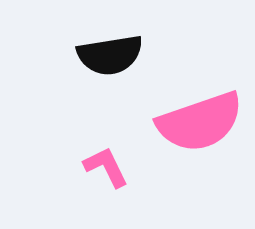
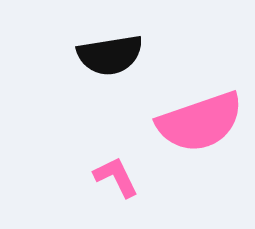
pink L-shape: moved 10 px right, 10 px down
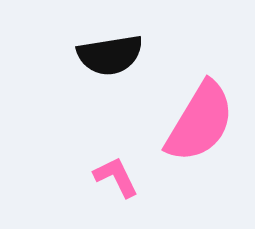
pink semicircle: rotated 40 degrees counterclockwise
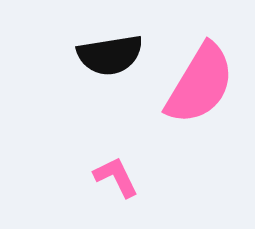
pink semicircle: moved 38 px up
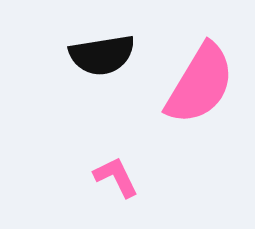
black semicircle: moved 8 px left
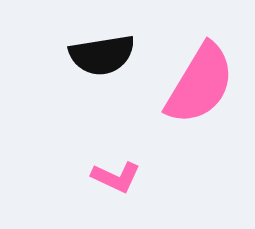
pink L-shape: rotated 141 degrees clockwise
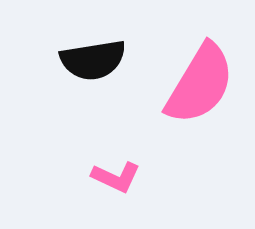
black semicircle: moved 9 px left, 5 px down
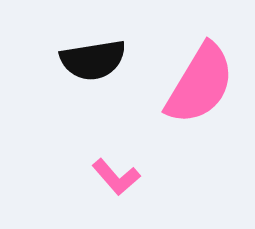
pink L-shape: rotated 24 degrees clockwise
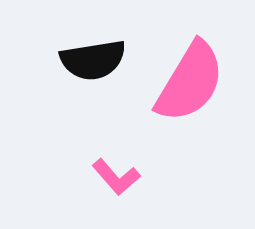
pink semicircle: moved 10 px left, 2 px up
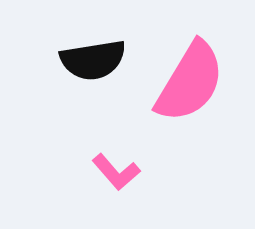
pink L-shape: moved 5 px up
